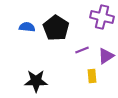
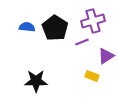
purple cross: moved 9 px left, 4 px down; rotated 30 degrees counterclockwise
black pentagon: moved 1 px left
purple line: moved 8 px up
yellow rectangle: rotated 64 degrees counterclockwise
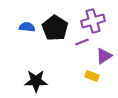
purple triangle: moved 2 px left
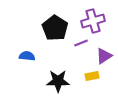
blue semicircle: moved 29 px down
purple line: moved 1 px left, 1 px down
yellow rectangle: rotated 32 degrees counterclockwise
black star: moved 22 px right
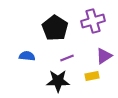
purple line: moved 14 px left, 15 px down
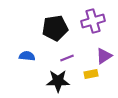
black pentagon: rotated 30 degrees clockwise
yellow rectangle: moved 1 px left, 2 px up
